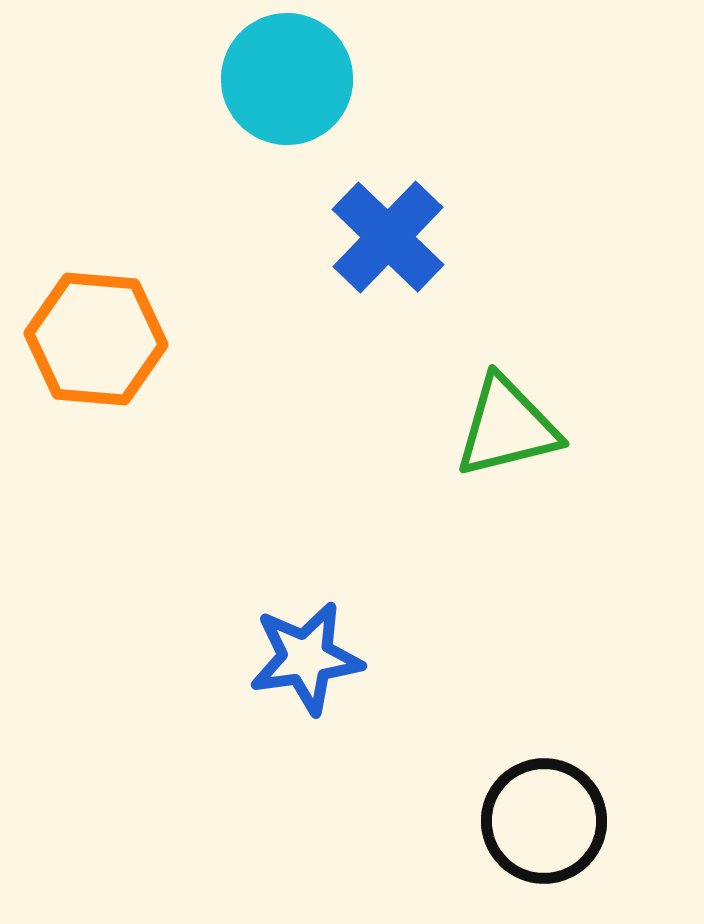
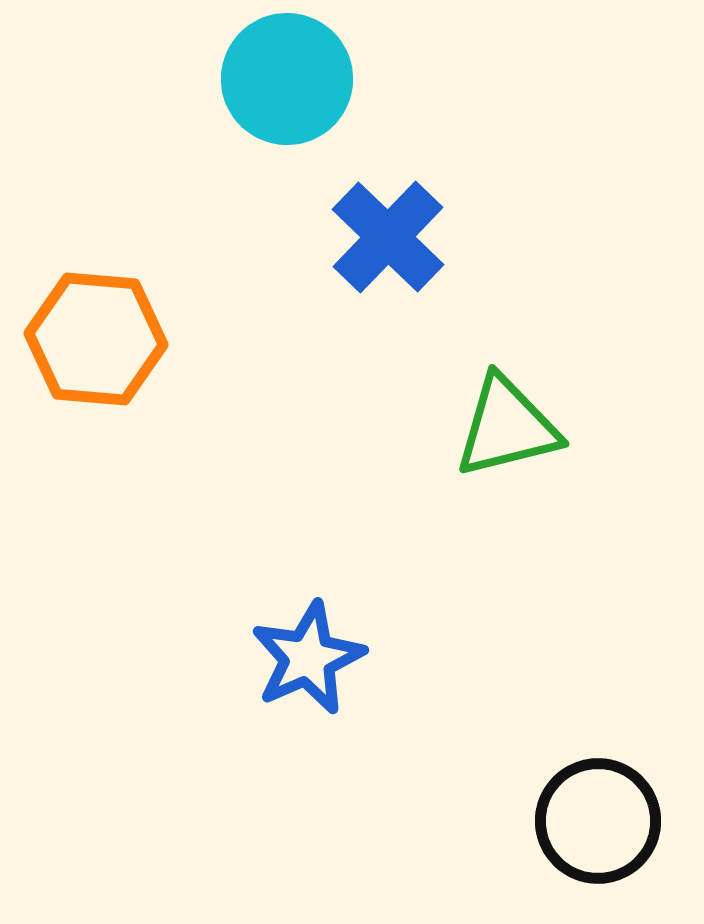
blue star: moved 2 px right; rotated 16 degrees counterclockwise
black circle: moved 54 px right
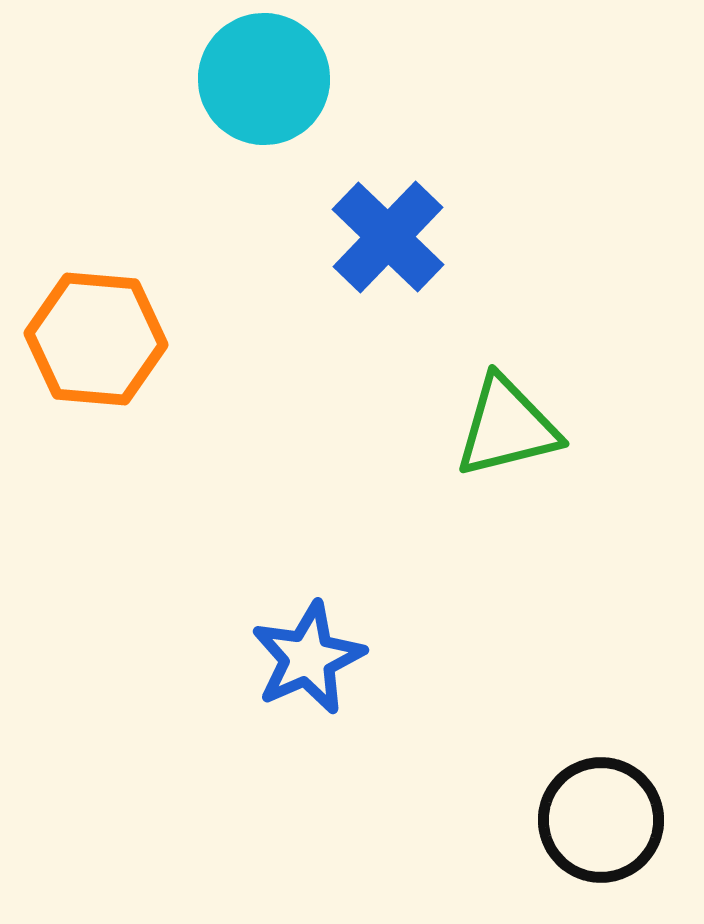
cyan circle: moved 23 px left
black circle: moved 3 px right, 1 px up
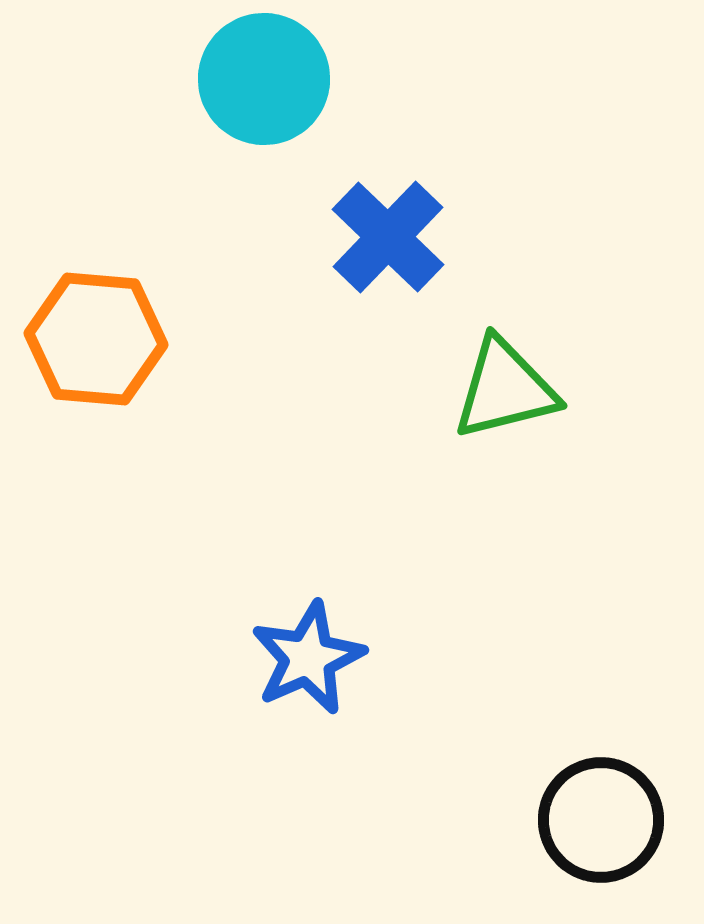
green triangle: moved 2 px left, 38 px up
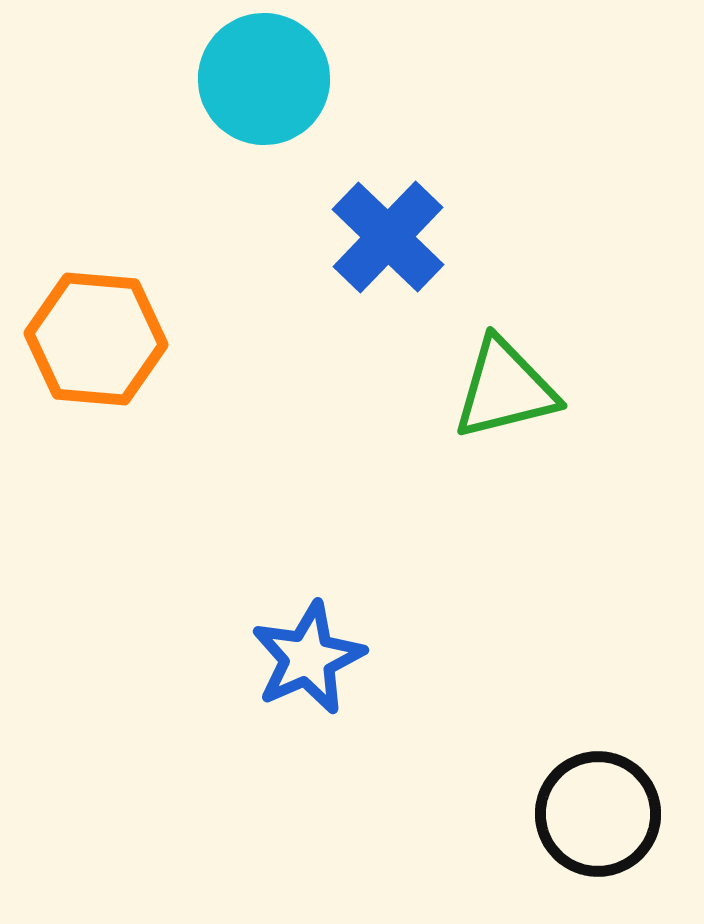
black circle: moved 3 px left, 6 px up
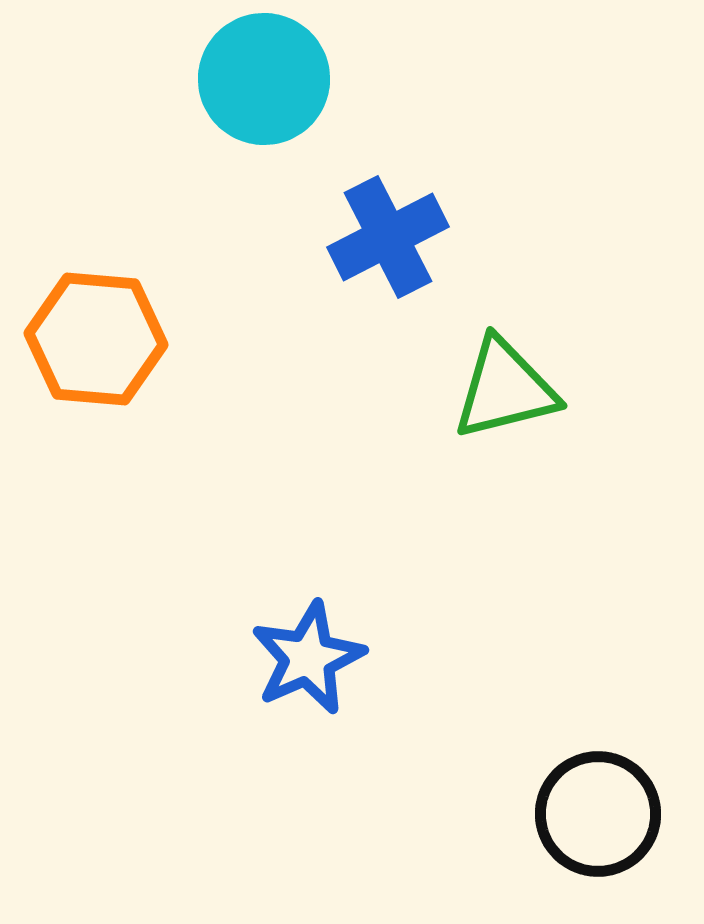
blue cross: rotated 19 degrees clockwise
